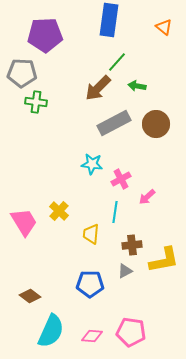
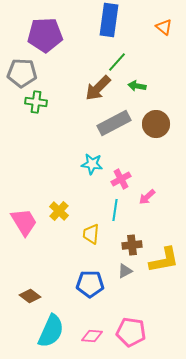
cyan line: moved 2 px up
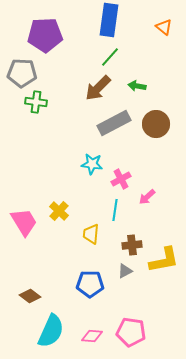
green line: moved 7 px left, 5 px up
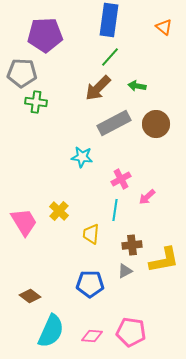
cyan star: moved 10 px left, 7 px up
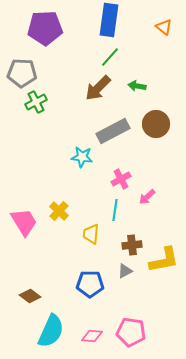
purple pentagon: moved 7 px up
green cross: rotated 35 degrees counterclockwise
gray rectangle: moved 1 px left, 8 px down
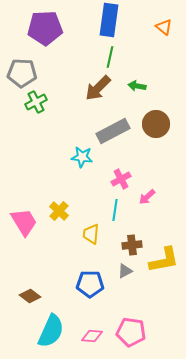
green line: rotated 30 degrees counterclockwise
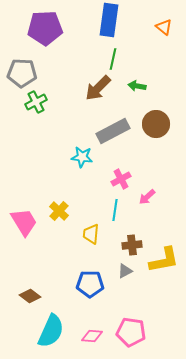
green line: moved 3 px right, 2 px down
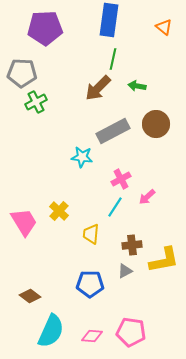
cyan line: moved 3 px up; rotated 25 degrees clockwise
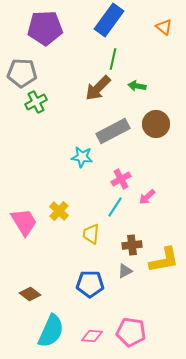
blue rectangle: rotated 28 degrees clockwise
brown diamond: moved 2 px up
